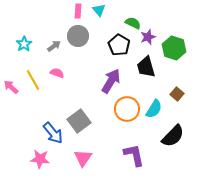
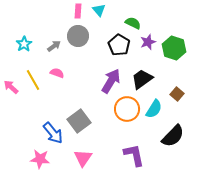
purple star: moved 5 px down
black trapezoid: moved 4 px left, 12 px down; rotated 70 degrees clockwise
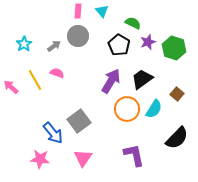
cyan triangle: moved 3 px right, 1 px down
yellow line: moved 2 px right
black semicircle: moved 4 px right, 2 px down
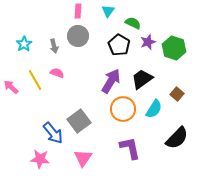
cyan triangle: moved 6 px right; rotated 16 degrees clockwise
gray arrow: rotated 112 degrees clockwise
orange circle: moved 4 px left
purple L-shape: moved 4 px left, 7 px up
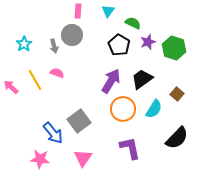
gray circle: moved 6 px left, 1 px up
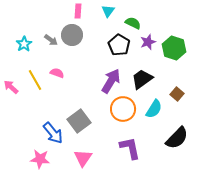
gray arrow: moved 3 px left, 6 px up; rotated 40 degrees counterclockwise
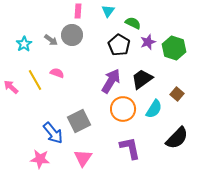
gray square: rotated 10 degrees clockwise
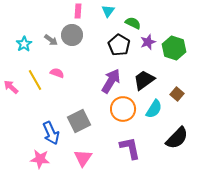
black trapezoid: moved 2 px right, 1 px down
blue arrow: moved 2 px left; rotated 15 degrees clockwise
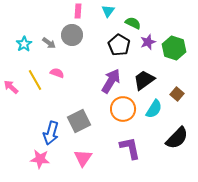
gray arrow: moved 2 px left, 3 px down
blue arrow: rotated 40 degrees clockwise
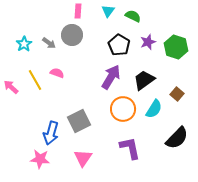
green semicircle: moved 7 px up
green hexagon: moved 2 px right, 1 px up
purple arrow: moved 4 px up
